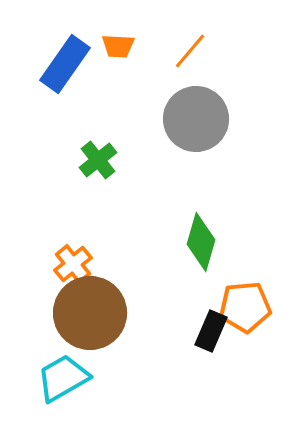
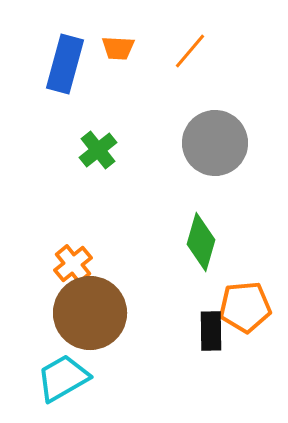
orange trapezoid: moved 2 px down
blue rectangle: rotated 20 degrees counterclockwise
gray circle: moved 19 px right, 24 px down
green cross: moved 10 px up
black rectangle: rotated 24 degrees counterclockwise
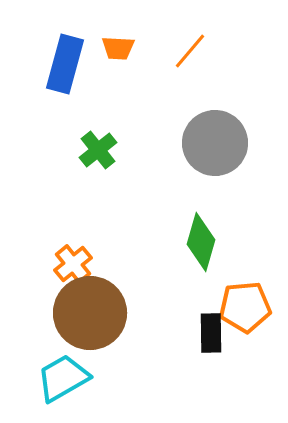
black rectangle: moved 2 px down
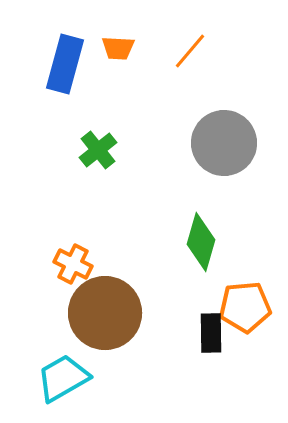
gray circle: moved 9 px right
orange cross: rotated 24 degrees counterclockwise
brown circle: moved 15 px right
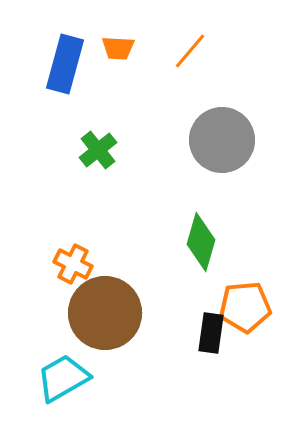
gray circle: moved 2 px left, 3 px up
black rectangle: rotated 9 degrees clockwise
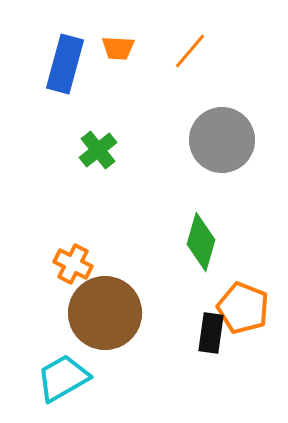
orange pentagon: moved 2 px left, 1 px down; rotated 27 degrees clockwise
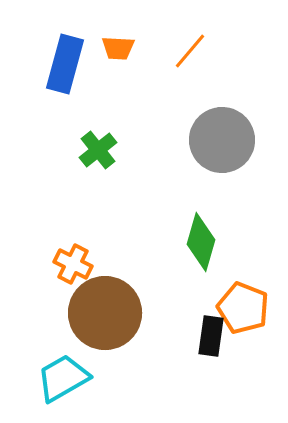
black rectangle: moved 3 px down
